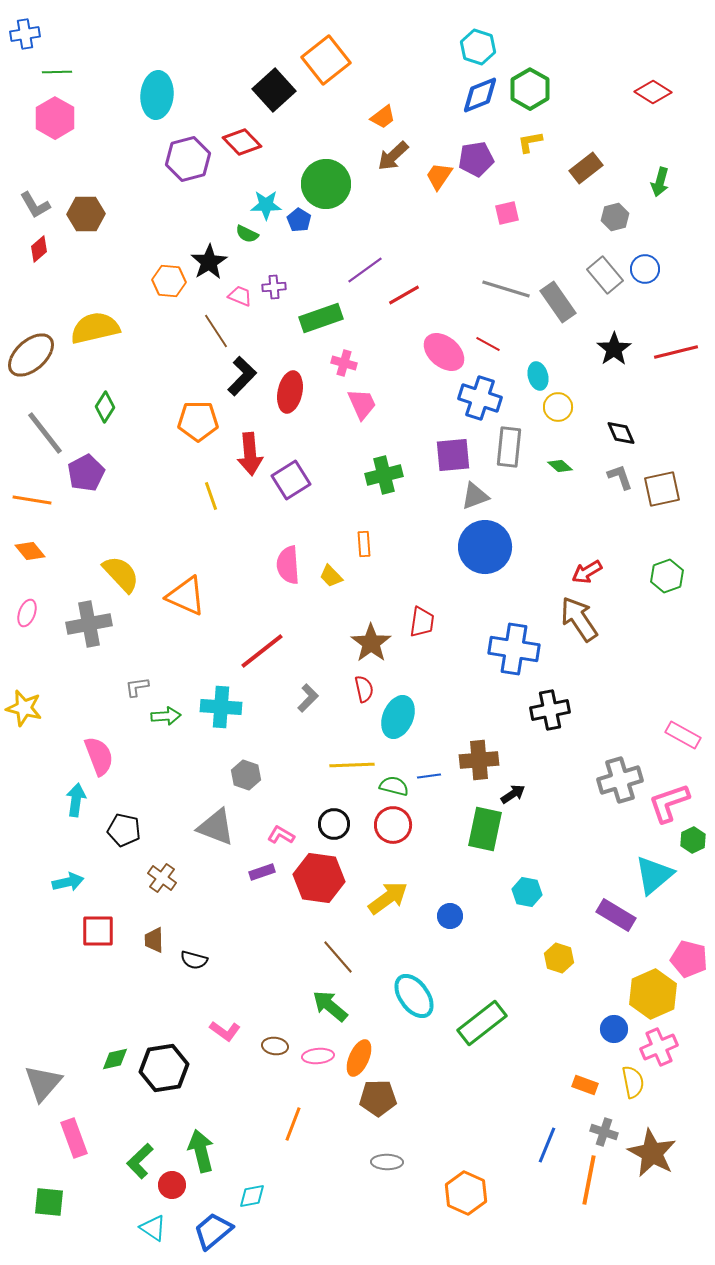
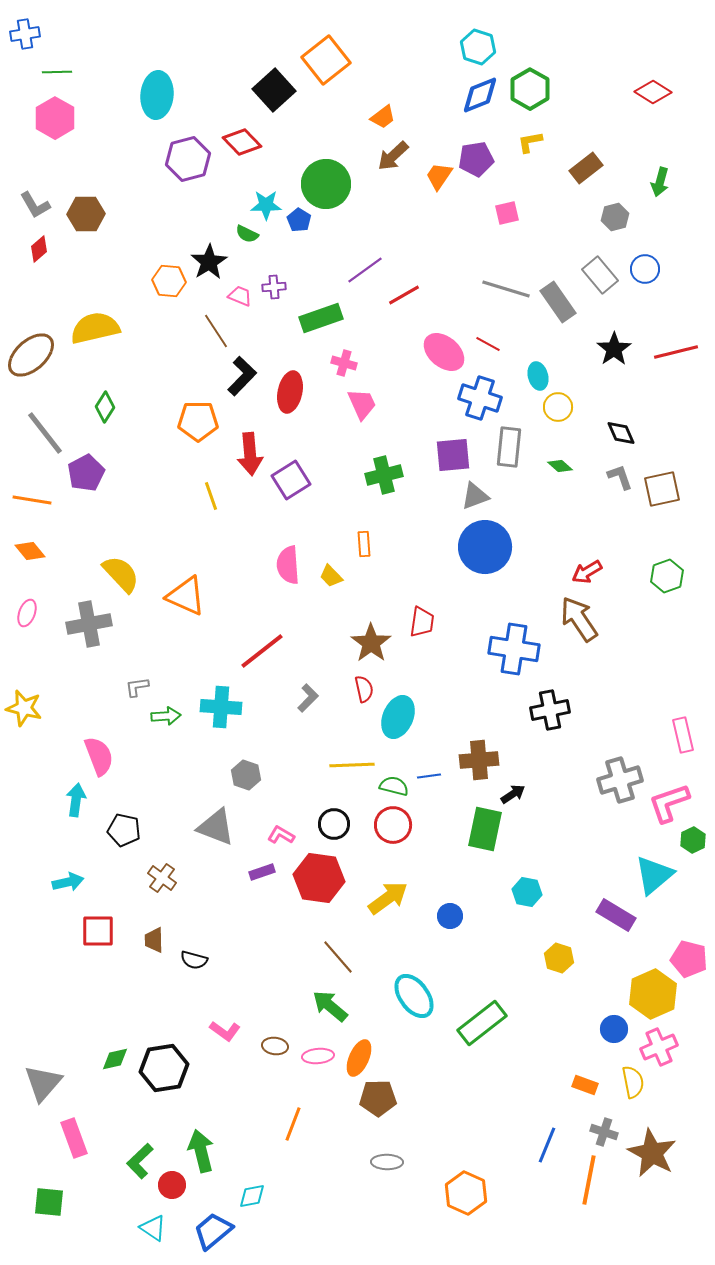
gray rectangle at (605, 275): moved 5 px left
pink rectangle at (683, 735): rotated 48 degrees clockwise
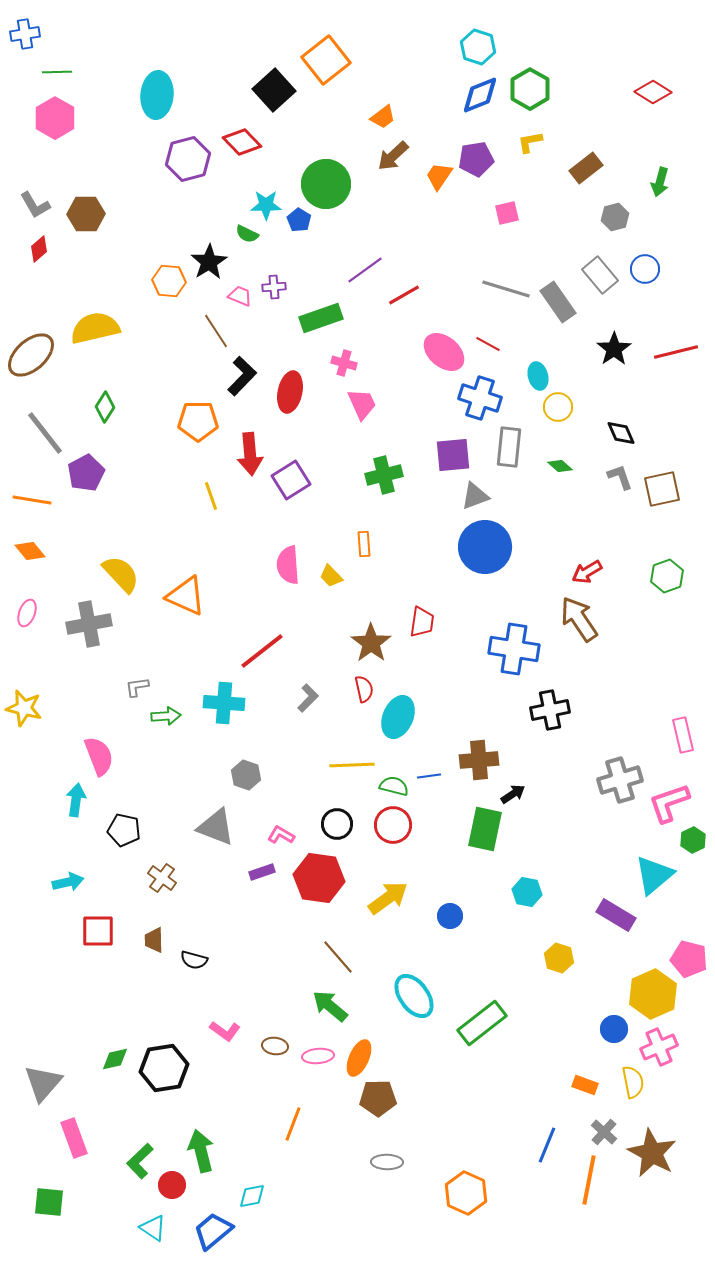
cyan cross at (221, 707): moved 3 px right, 4 px up
black circle at (334, 824): moved 3 px right
gray cross at (604, 1132): rotated 24 degrees clockwise
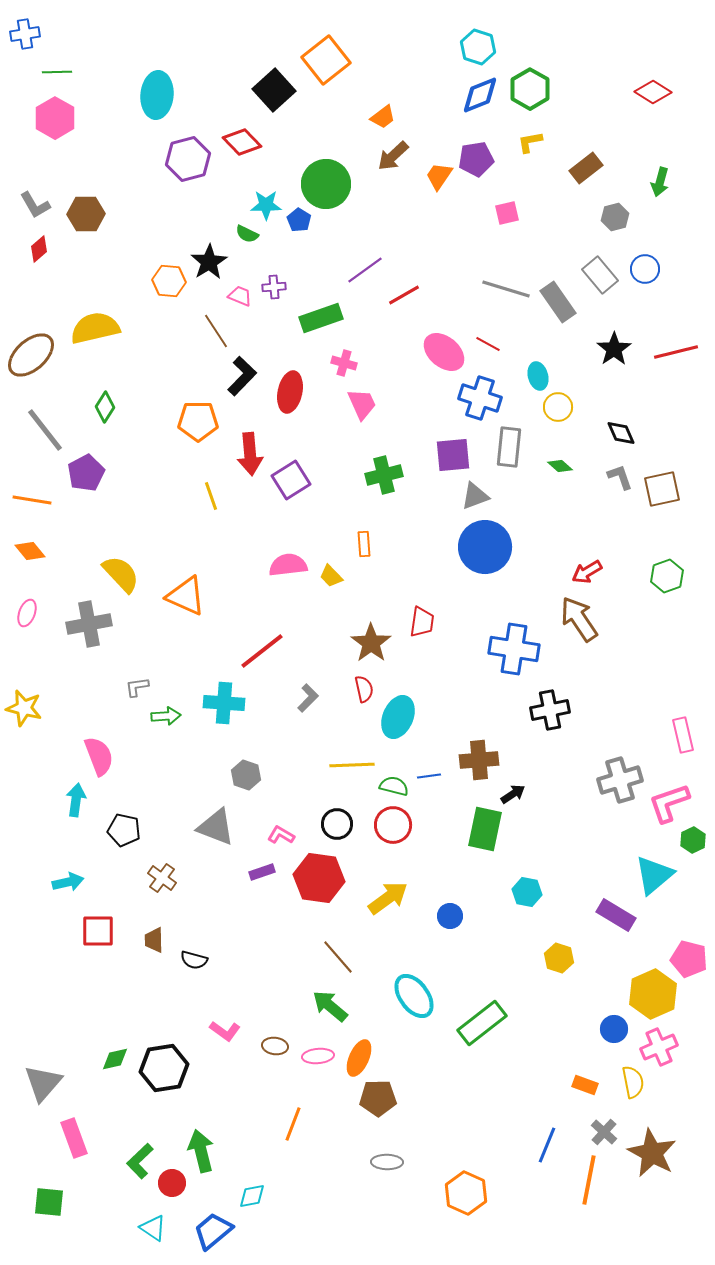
gray line at (45, 433): moved 3 px up
pink semicircle at (288, 565): rotated 87 degrees clockwise
red circle at (172, 1185): moved 2 px up
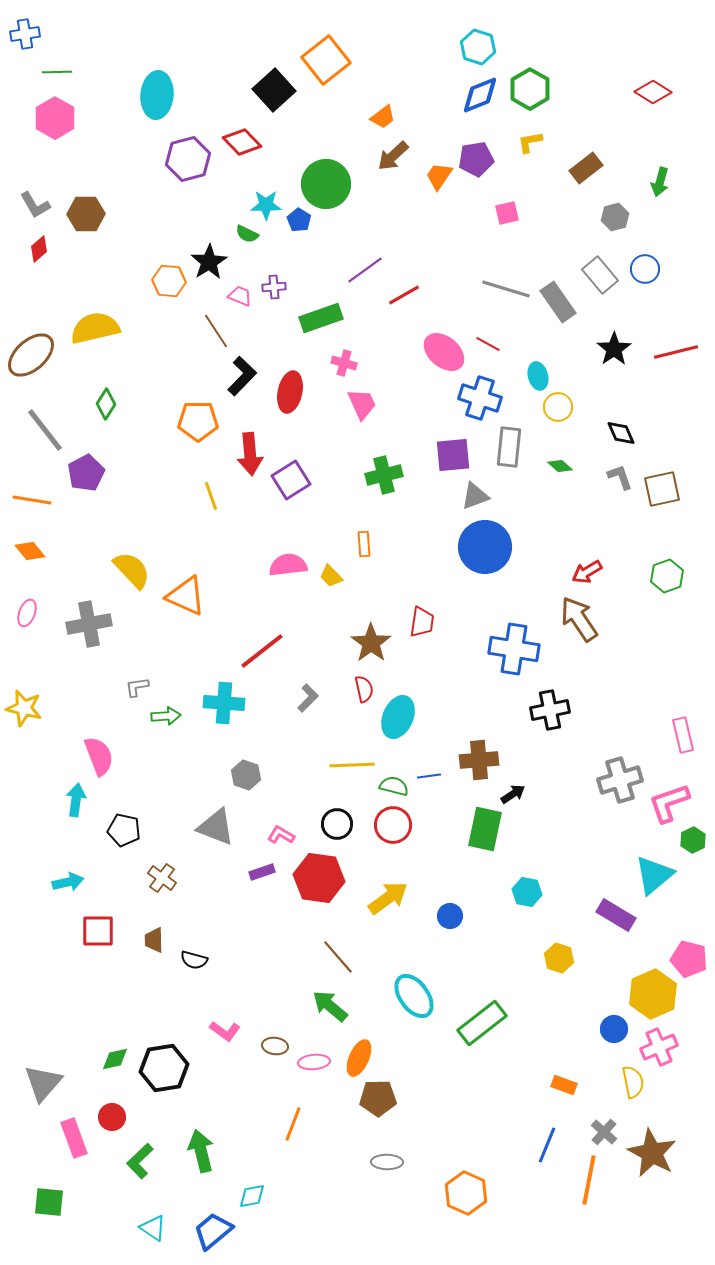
green diamond at (105, 407): moved 1 px right, 3 px up
yellow semicircle at (121, 574): moved 11 px right, 4 px up
pink ellipse at (318, 1056): moved 4 px left, 6 px down
orange rectangle at (585, 1085): moved 21 px left
red circle at (172, 1183): moved 60 px left, 66 px up
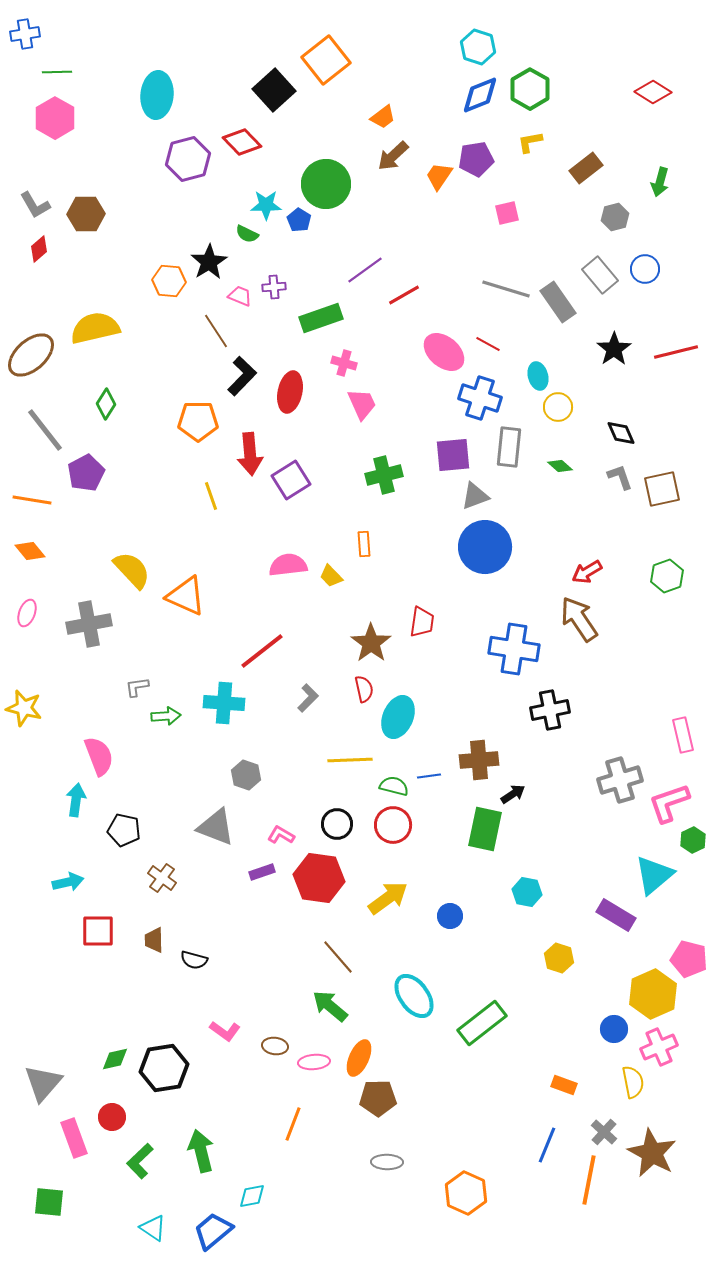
yellow line at (352, 765): moved 2 px left, 5 px up
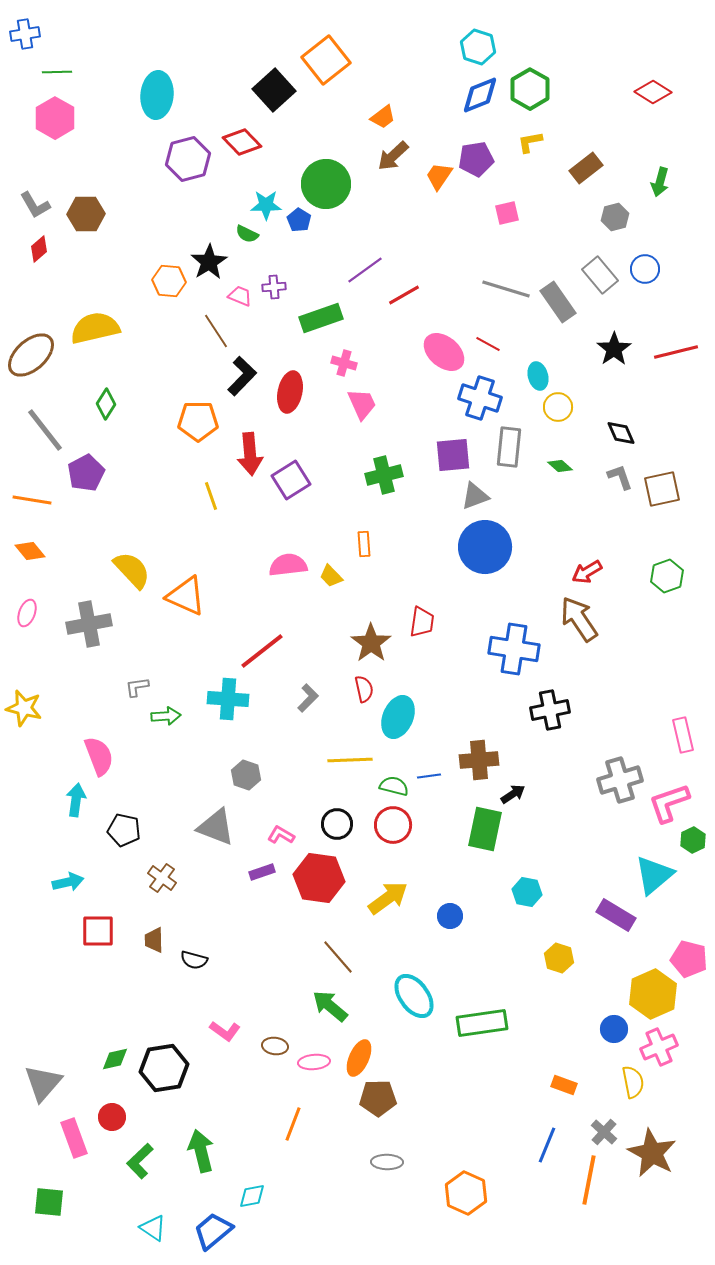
cyan cross at (224, 703): moved 4 px right, 4 px up
green rectangle at (482, 1023): rotated 30 degrees clockwise
